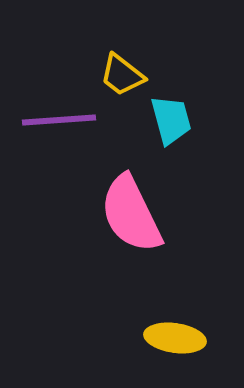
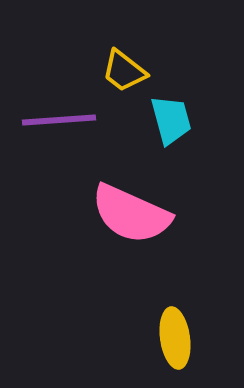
yellow trapezoid: moved 2 px right, 4 px up
pink semicircle: rotated 40 degrees counterclockwise
yellow ellipse: rotated 74 degrees clockwise
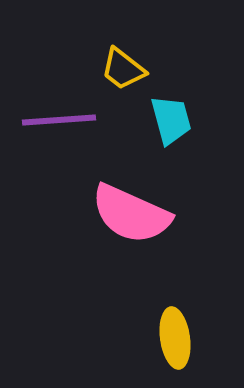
yellow trapezoid: moved 1 px left, 2 px up
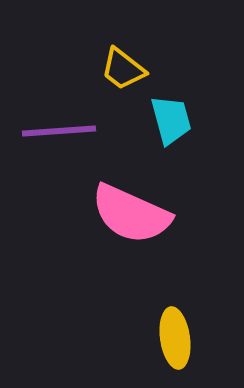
purple line: moved 11 px down
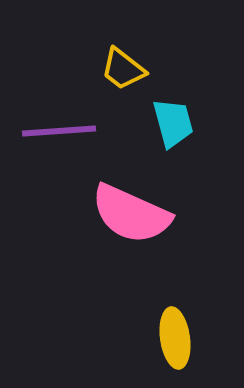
cyan trapezoid: moved 2 px right, 3 px down
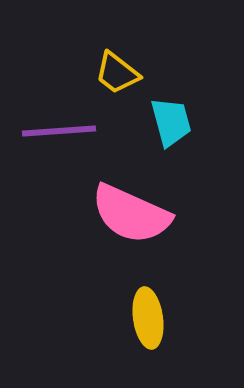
yellow trapezoid: moved 6 px left, 4 px down
cyan trapezoid: moved 2 px left, 1 px up
yellow ellipse: moved 27 px left, 20 px up
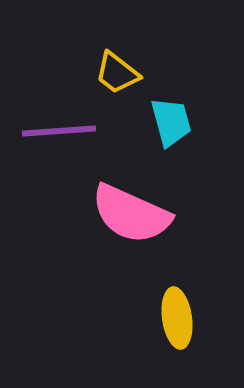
yellow ellipse: moved 29 px right
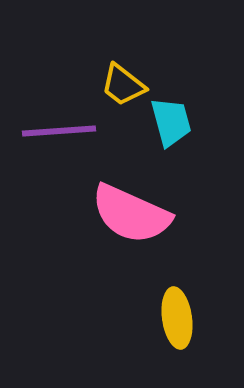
yellow trapezoid: moved 6 px right, 12 px down
